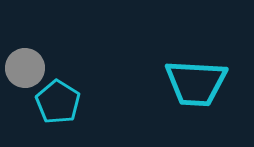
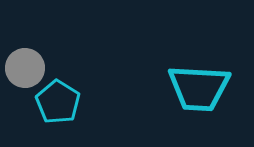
cyan trapezoid: moved 3 px right, 5 px down
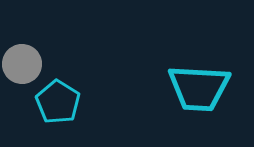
gray circle: moved 3 px left, 4 px up
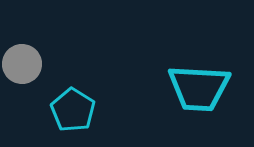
cyan pentagon: moved 15 px right, 8 px down
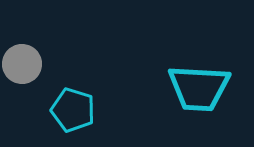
cyan pentagon: rotated 15 degrees counterclockwise
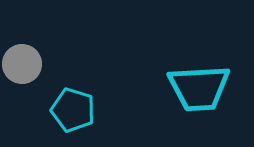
cyan trapezoid: rotated 6 degrees counterclockwise
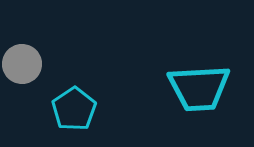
cyan pentagon: moved 1 px right, 1 px up; rotated 21 degrees clockwise
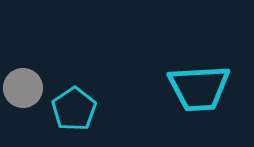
gray circle: moved 1 px right, 24 px down
